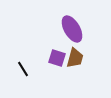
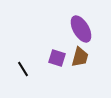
purple ellipse: moved 9 px right
brown trapezoid: moved 5 px right, 1 px up
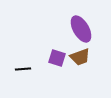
brown trapezoid: rotated 55 degrees clockwise
black line: rotated 63 degrees counterclockwise
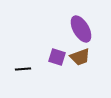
purple square: moved 1 px up
